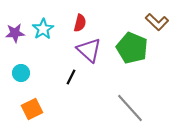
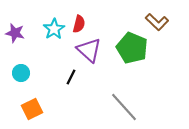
red semicircle: moved 1 px left, 1 px down
cyan star: moved 11 px right
purple star: rotated 18 degrees clockwise
gray line: moved 6 px left, 1 px up
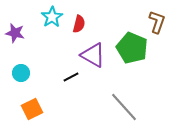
brown L-shape: rotated 115 degrees counterclockwise
cyan star: moved 2 px left, 12 px up
purple triangle: moved 4 px right, 5 px down; rotated 12 degrees counterclockwise
black line: rotated 35 degrees clockwise
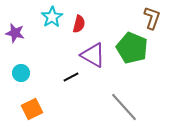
brown L-shape: moved 5 px left, 4 px up
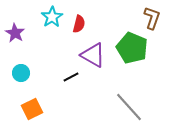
purple star: rotated 18 degrees clockwise
gray line: moved 5 px right
